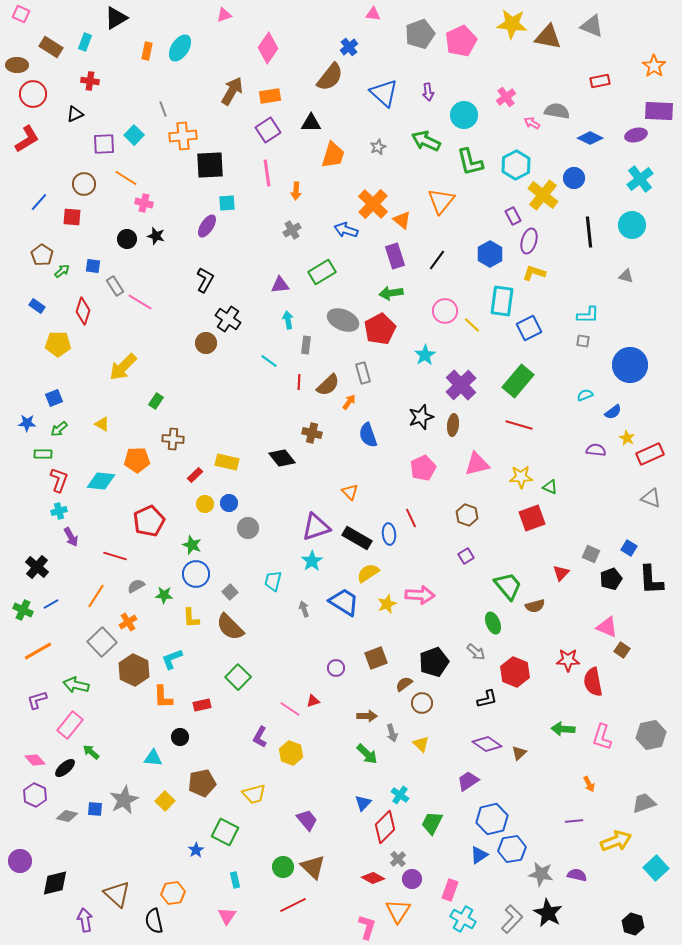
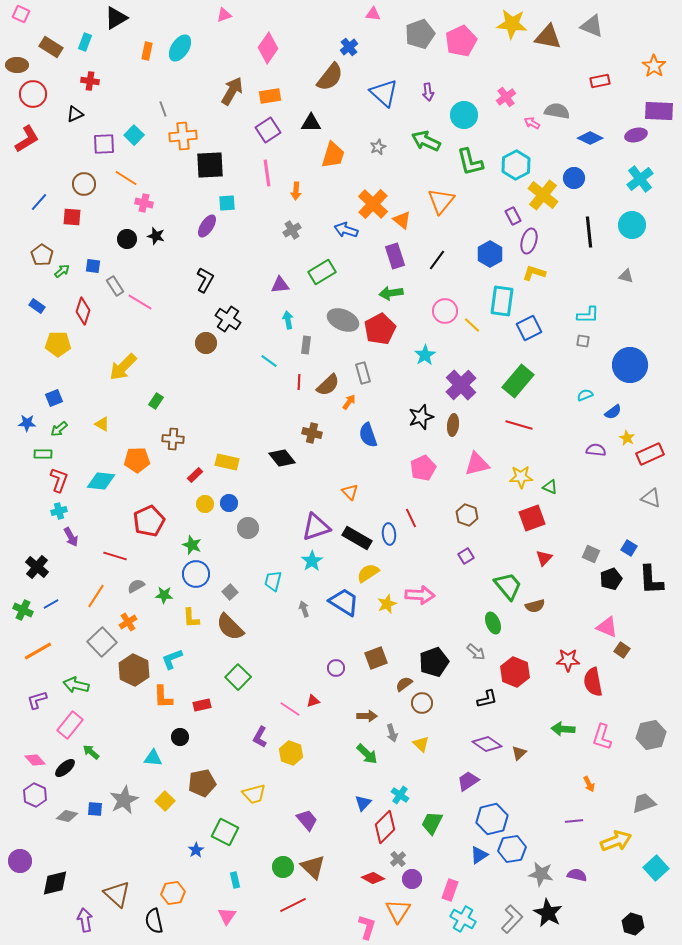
red triangle at (561, 573): moved 17 px left, 15 px up
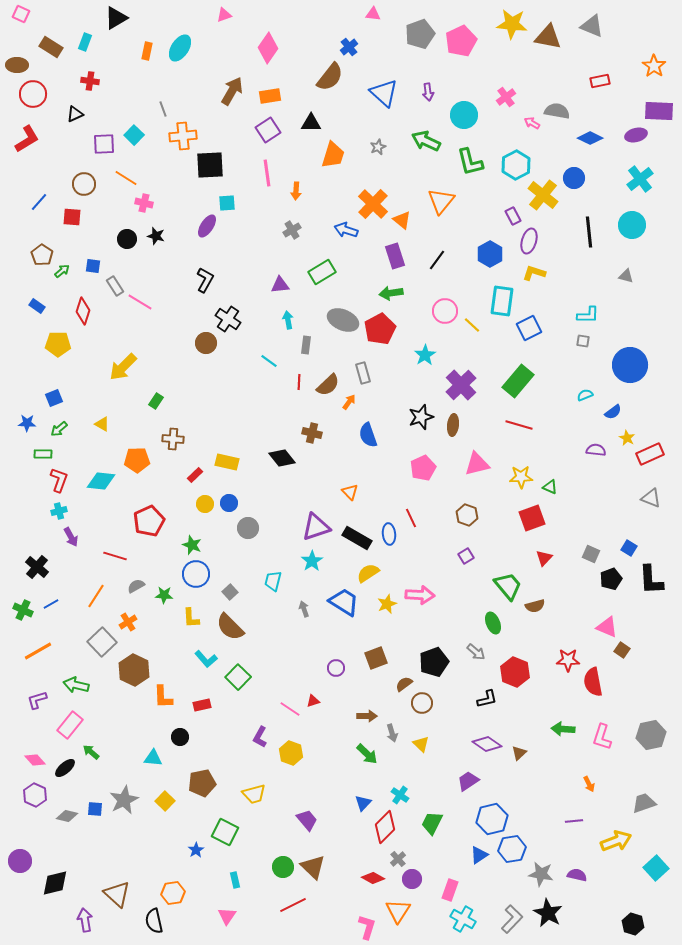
cyan L-shape at (172, 659): moved 34 px right; rotated 110 degrees counterclockwise
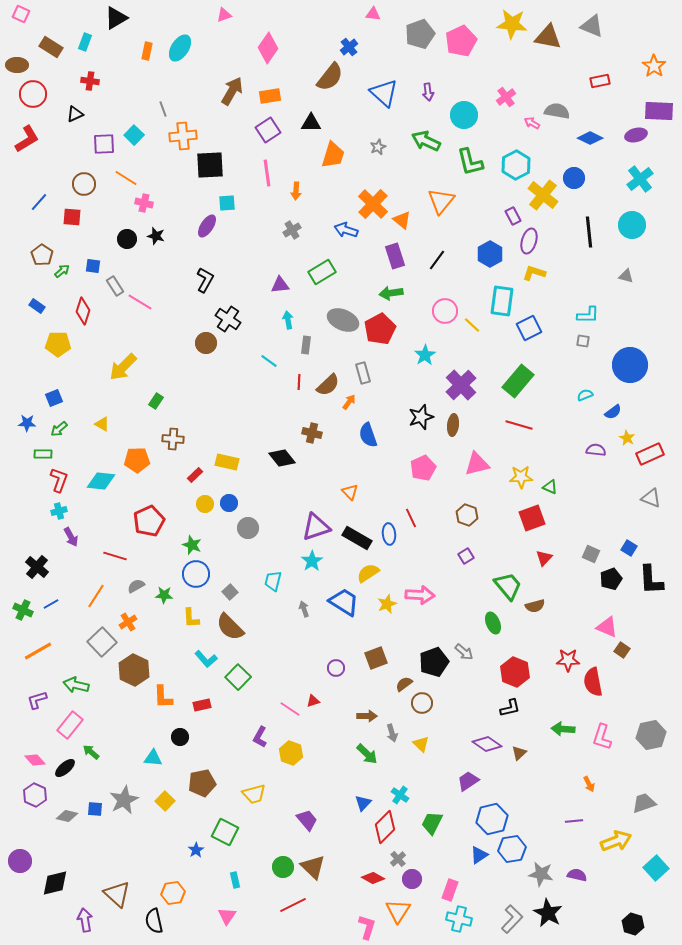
gray arrow at (476, 652): moved 12 px left
black L-shape at (487, 699): moved 23 px right, 9 px down
cyan cross at (463, 919): moved 4 px left; rotated 15 degrees counterclockwise
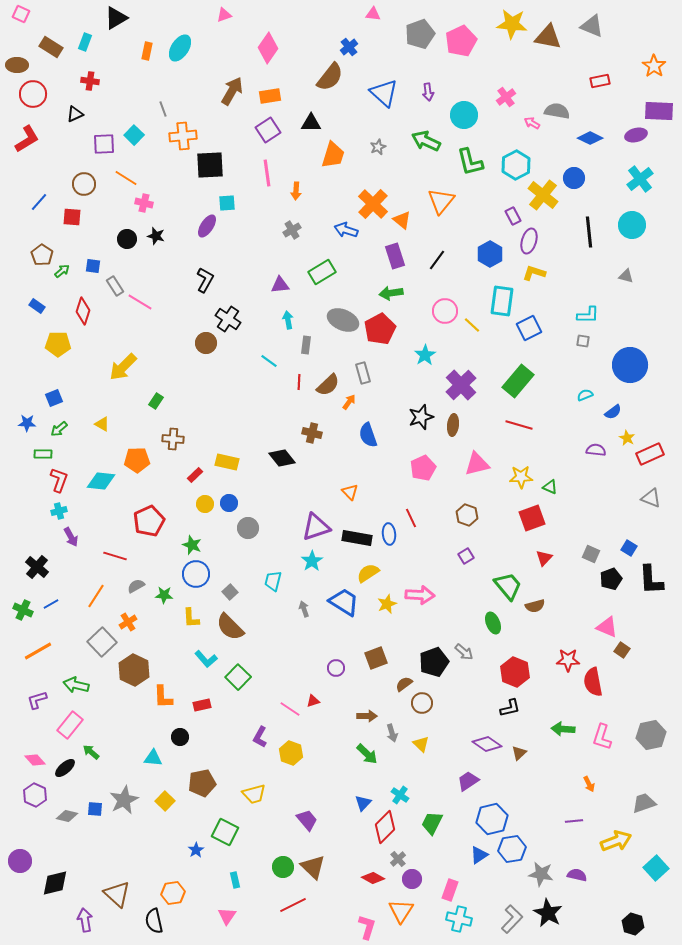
black rectangle at (357, 538): rotated 20 degrees counterclockwise
orange triangle at (398, 911): moved 3 px right
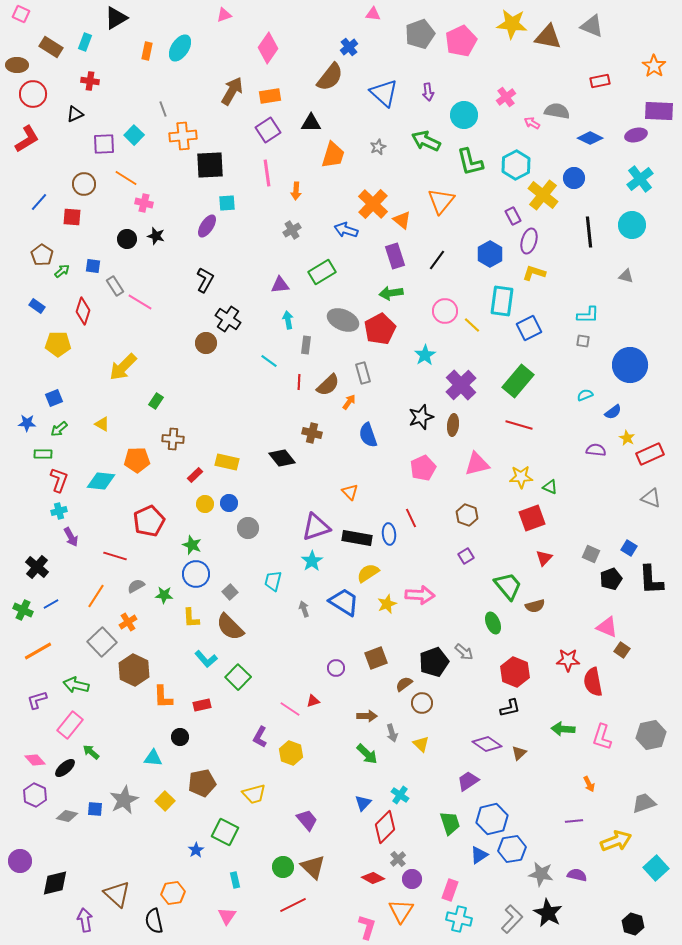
green trapezoid at (432, 823): moved 18 px right; rotated 135 degrees clockwise
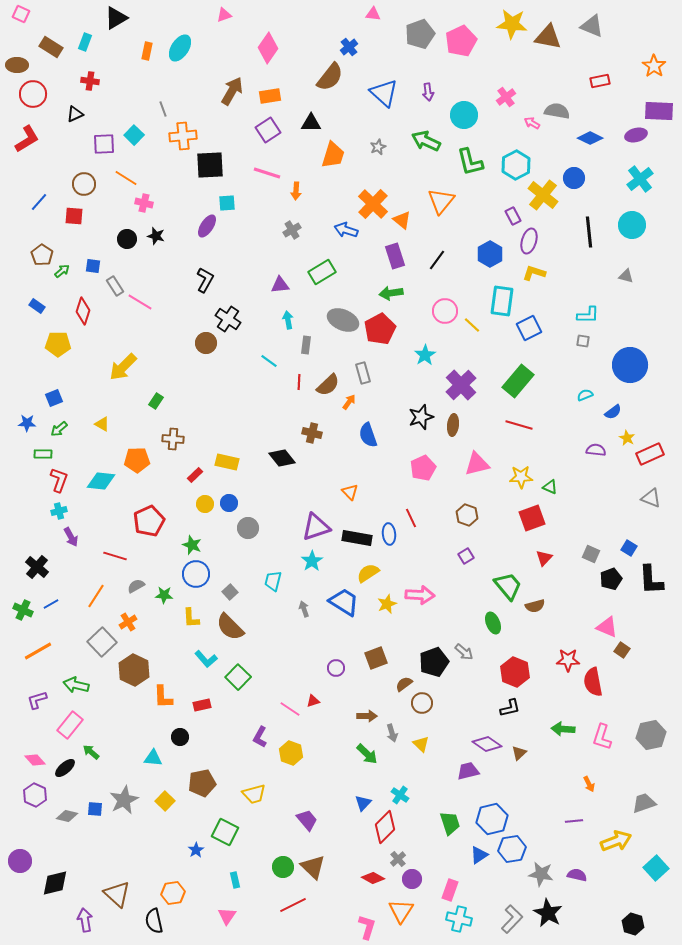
pink line at (267, 173): rotated 64 degrees counterclockwise
red square at (72, 217): moved 2 px right, 1 px up
purple trapezoid at (468, 781): moved 10 px up; rotated 20 degrees clockwise
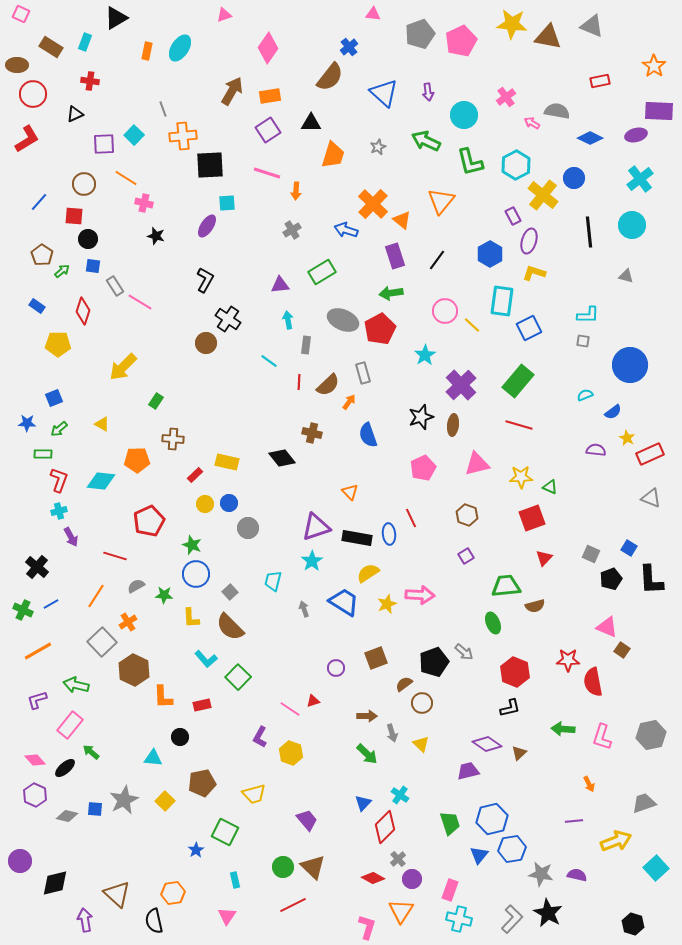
black circle at (127, 239): moved 39 px left
green trapezoid at (508, 586): moved 2 px left; rotated 56 degrees counterclockwise
blue triangle at (479, 855): rotated 18 degrees counterclockwise
